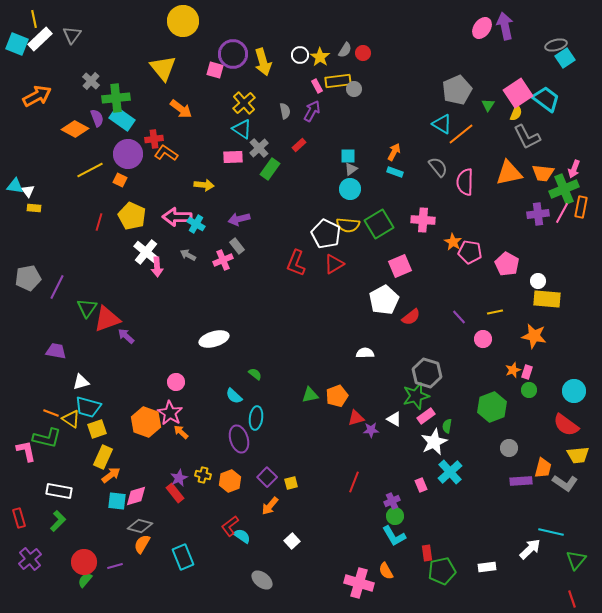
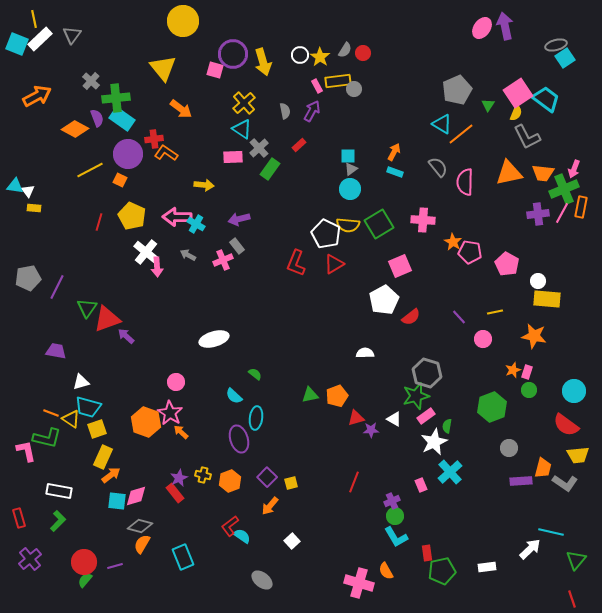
cyan L-shape at (394, 536): moved 2 px right, 1 px down
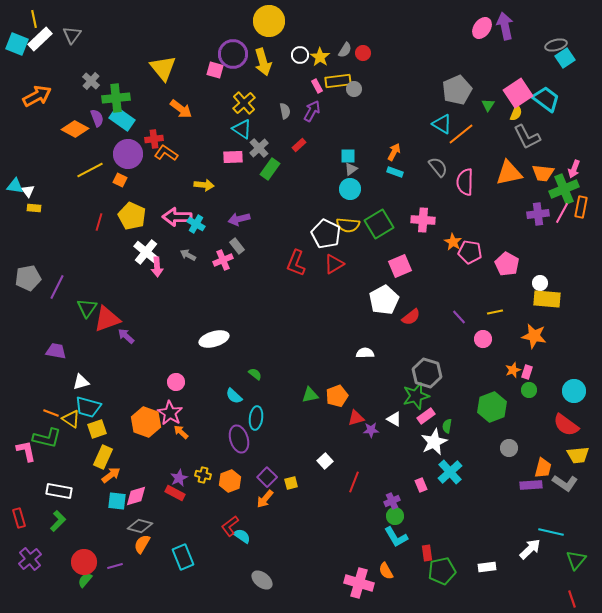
yellow circle at (183, 21): moved 86 px right
white circle at (538, 281): moved 2 px right, 2 px down
purple rectangle at (521, 481): moved 10 px right, 4 px down
red rectangle at (175, 493): rotated 24 degrees counterclockwise
orange arrow at (270, 506): moved 5 px left, 7 px up
white square at (292, 541): moved 33 px right, 80 px up
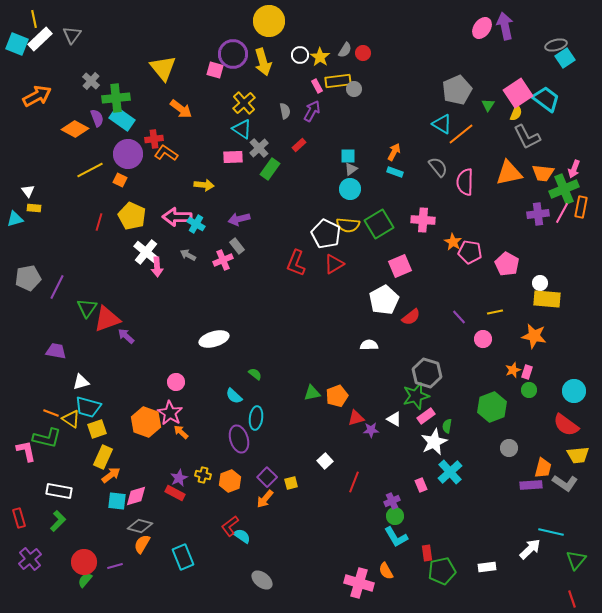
cyan triangle at (15, 186): moved 33 px down; rotated 24 degrees counterclockwise
white semicircle at (365, 353): moved 4 px right, 8 px up
green triangle at (310, 395): moved 2 px right, 2 px up
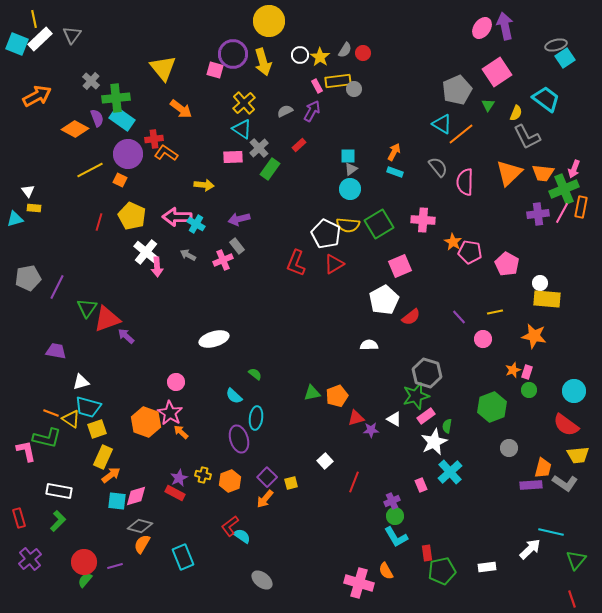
pink square at (518, 93): moved 21 px left, 21 px up
gray semicircle at (285, 111): rotated 105 degrees counterclockwise
orange triangle at (509, 173): rotated 32 degrees counterclockwise
